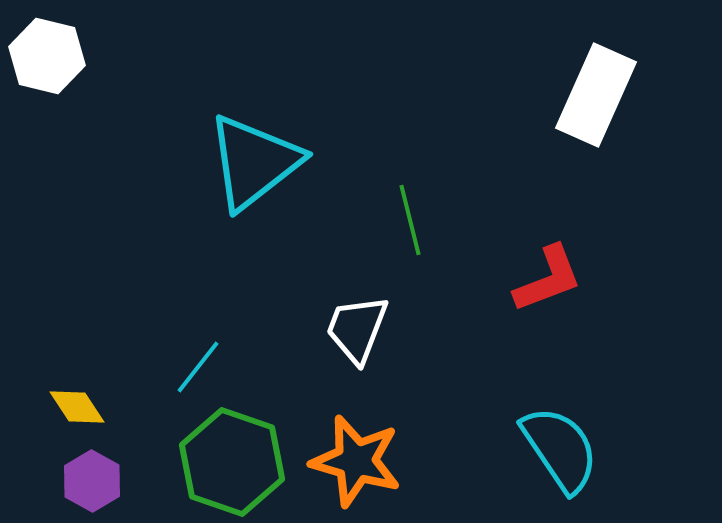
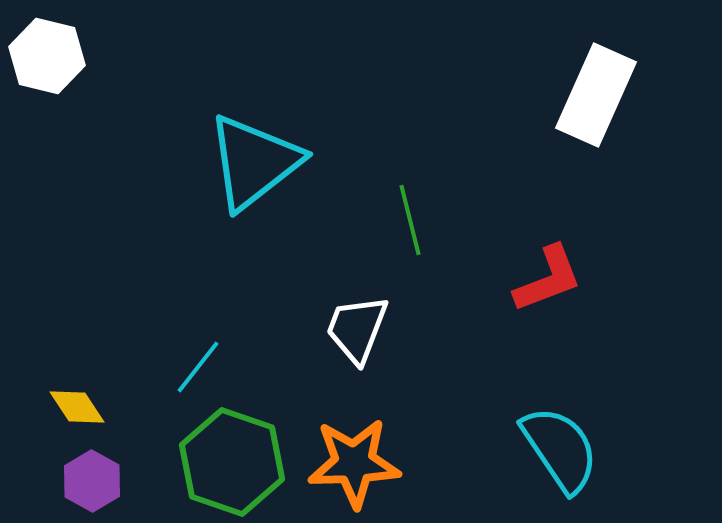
orange star: moved 2 px left, 2 px down; rotated 18 degrees counterclockwise
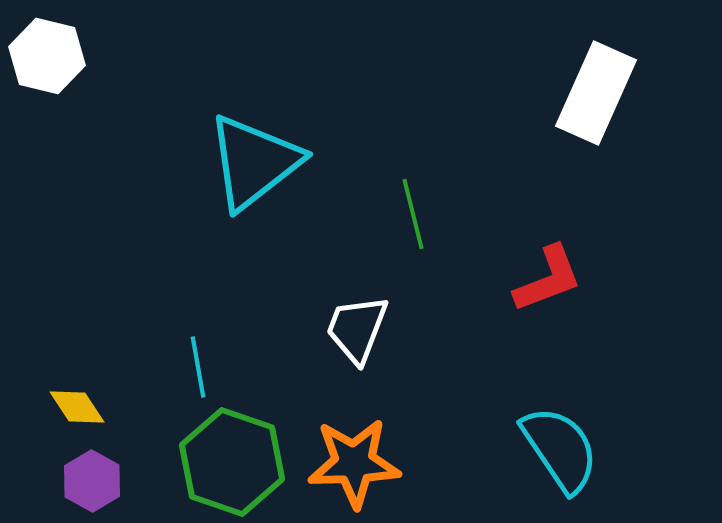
white rectangle: moved 2 px up
green line: moved 3 px right, 6 px up
cyan line: rotated 48 degrees counterclockwise
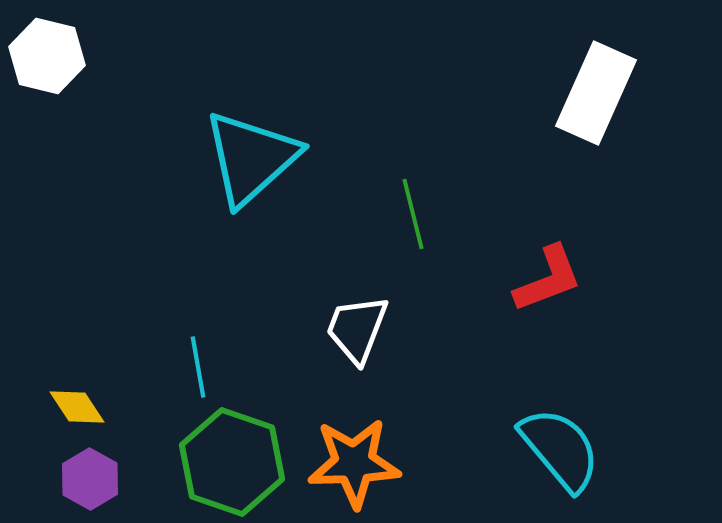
cyan triangle: moved 3 px left, 4 px up; rotated 4 degrees counterclockwise
cyan semicircle: rotated 6 degrees counterclockwise
purple hexagon: moved 2 px left, 2 px up
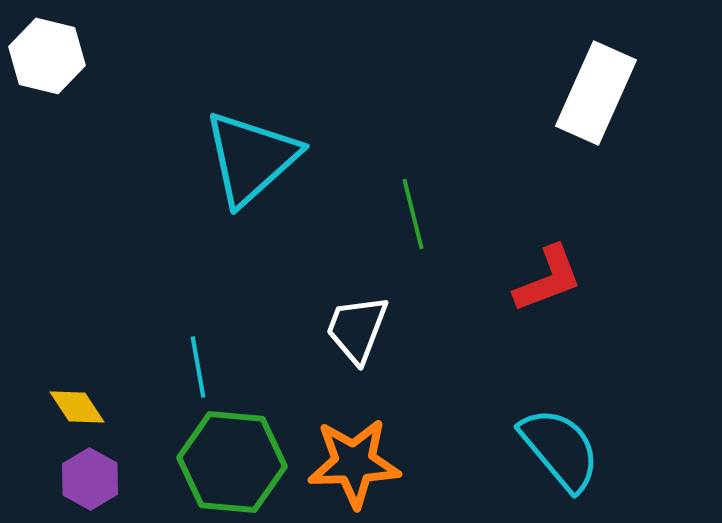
green hexagon: rotated 14 degrees counterclockwise
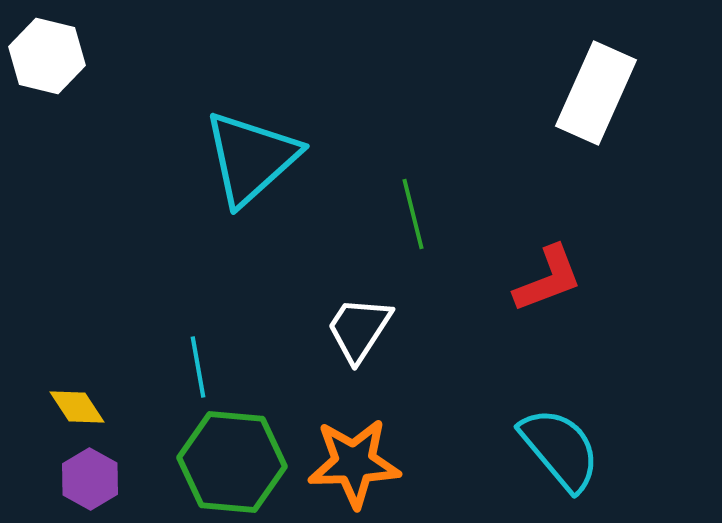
white trapezoid: moved 2 px right; rotated 12 degrees clockwise
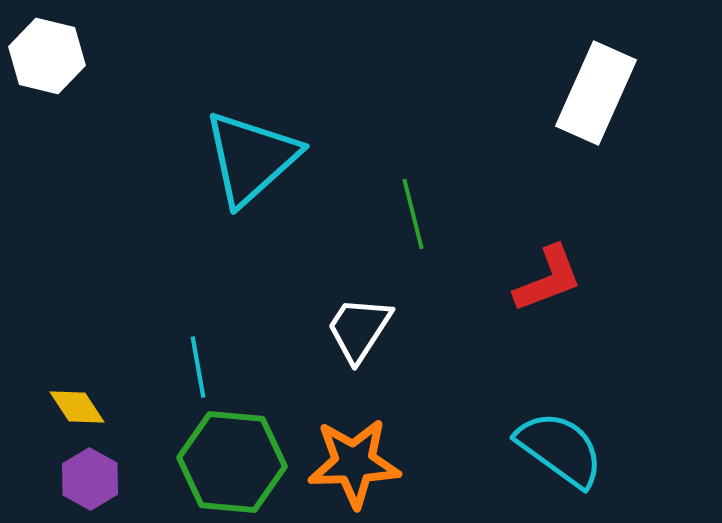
cyan semicircle: rotated 14 degrees counterclockwise
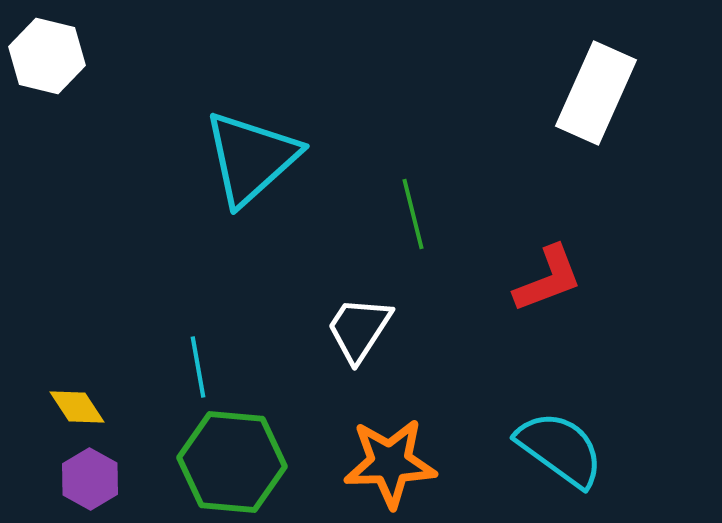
orange star: moved 36 px right
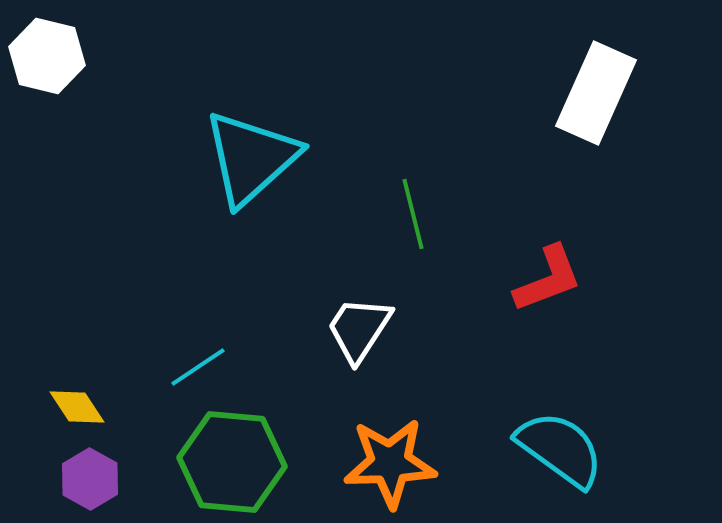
cyan line: rotated 66 degrees clockwise
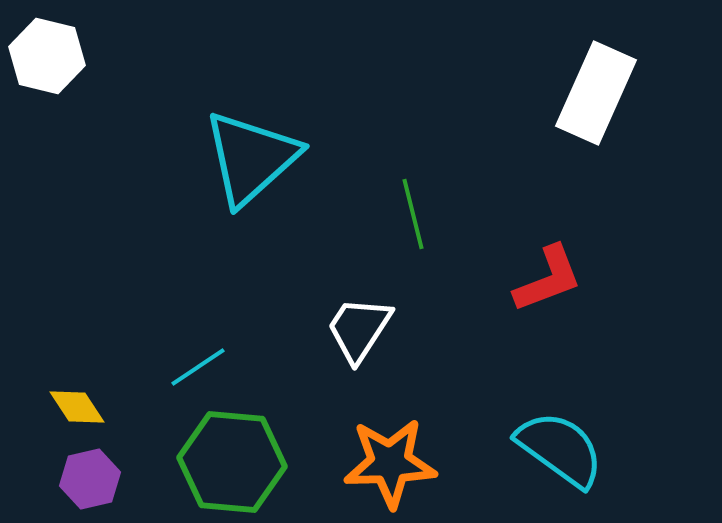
purple hexagon: rotated 18 degrees clockwise
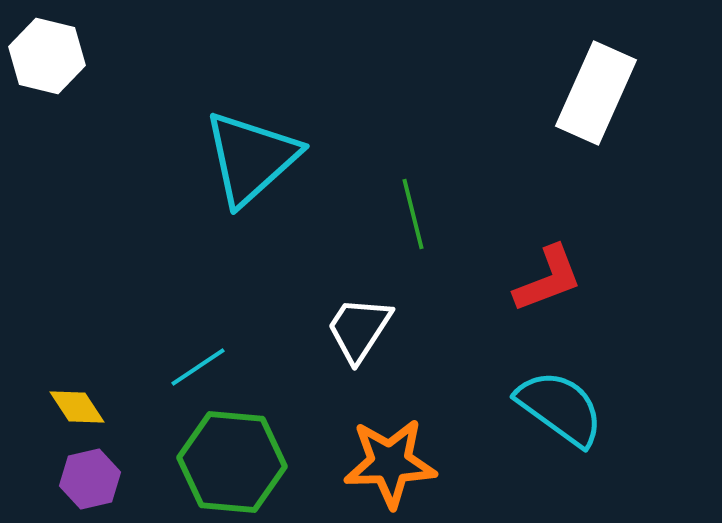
cyan semicircle: moved 41 px up
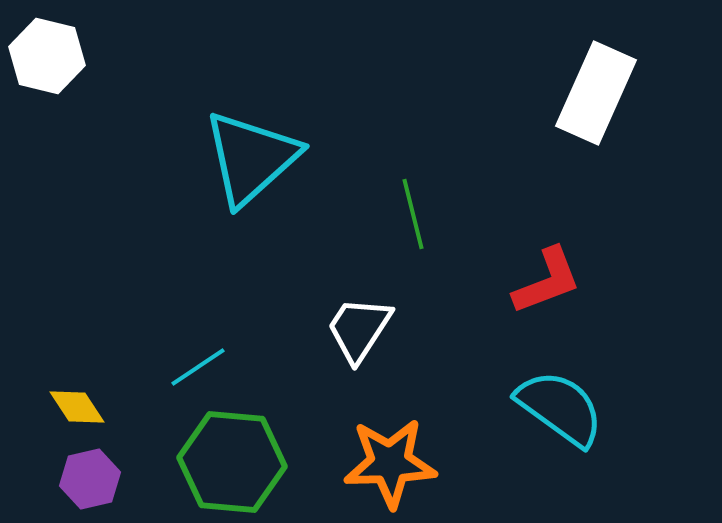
red L-shape: moved 1 px left, 2 px down
